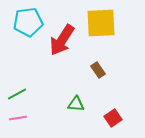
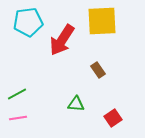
yellow square: moved 1 px right, 2 px up
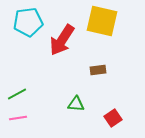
yellow square: rotated 16 degrees clockwise
brown rectangle: rotated 63 degrees counterclockwise
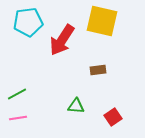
green triangle: moved 2 px down
red square: moved 1 px up
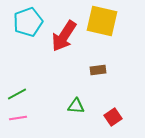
cyan pentagon: rotated 12 degrees counterclockwise
red arrow: moved 2 px right, 4 px up
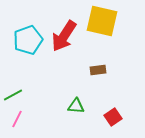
cyan pentagon: moved 18 px down
green line: moved 4 px left, 1 px down
pink line: moved 1 px left, 1 px down; rotated 54 degrees counterclockwise
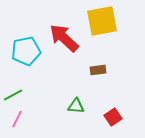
yellow square: rotated 24 degrees counterclockwise
red arrow: moved 2 px down; rotated 100 degrees clockwise
cyan pentagon: moved 2 px left, 11 px down; rotated 8 degrees clockwise
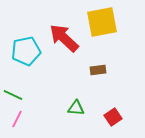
yellow square: moved 1 px down
green line: rotated 54 degrees clockwise
green triangle: moved 2 px down
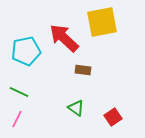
brown rectangle: moved 15 px left; rotated 14 degrees clockwise
green line: moved 6 px right, 3 px up
green triangle: rotated 30 degrees clockwise
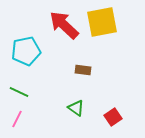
red arrow: moved 13 px up
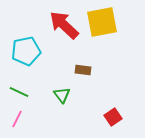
green triangle: moved 14 px left, 13 px up; rotated 18 degrees clockwise
